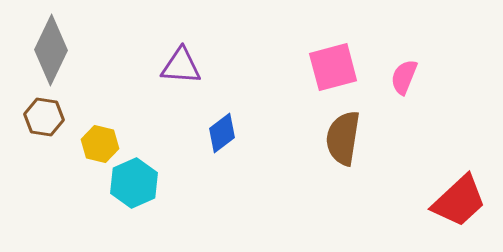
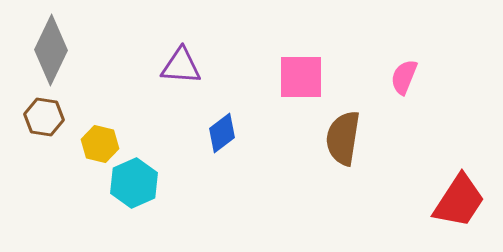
pink square: moved 32 px left, 10 px down; rotated 15 degrees clockwise
red trapezoid: rotated 14 degrees counterclockwise
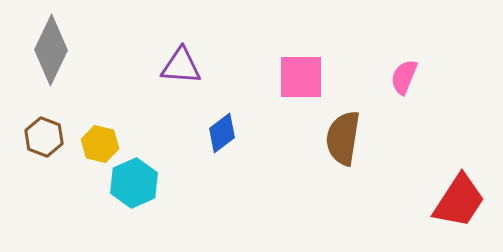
brown hexagon: moved 20 px down; rotated 12 degrees clockwise
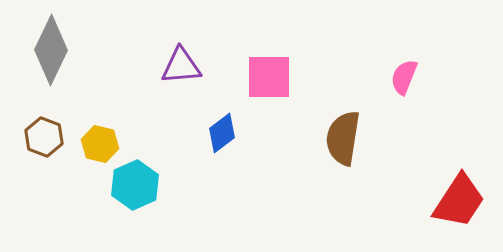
purple triangle: rotated 9 degrees counterclockwise
pink square: moved 32 px left
cyan hexagon: moved 1 px right, 2 px down
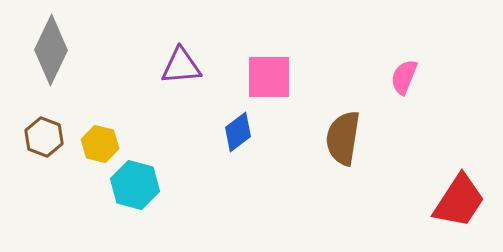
blue diamond: moved 16 px right, 1 px up
cyan hexagon: rotated 21 degrees counterclockwise
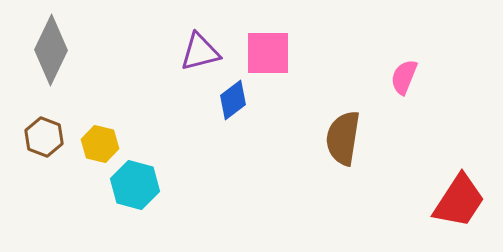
purple triangle: moved 19 px right, 14 px up; rotated 9 degrees counterclockwise
pink square: moved 1 px left, 24 px up
blue diamond: moved 5 px left, 32 px up
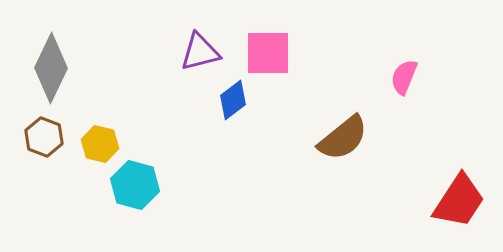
gray diamond: moved 18 px down
brown semicircle: rotated 138 degrees counterclockwise
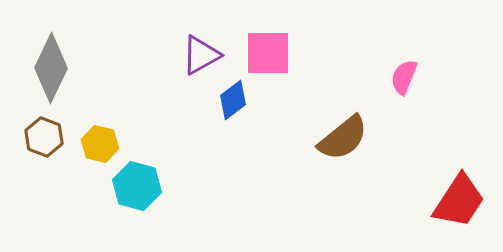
purple triangle: moved 1 px right, 3 px down; rotated 15 degrees counterclockwise
cyan hexagon: moved 2 px right, 1 px down
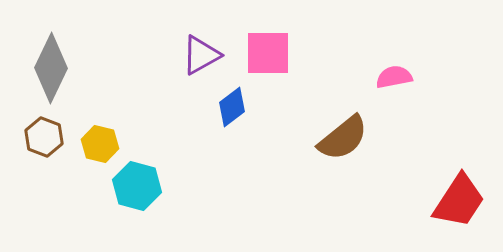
pink semicircle: moved 10 px left; rotated 57 degrees clockwise
blue diamond: moved 1 px left, 7 px down
